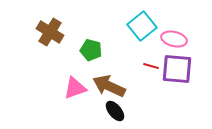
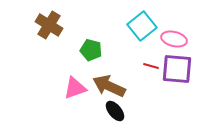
brown cross: moved 1 px left, 7 px up
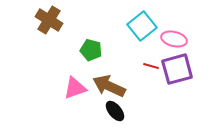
brown cross: moved 5 px up
purple square: rotated 20 degrees counterclockwise
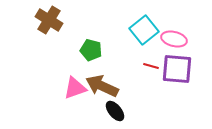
cyan square: moved 2 px right, 4 px down
purple square: rotated 20 degrees clockwise
brown arrow: moved 7 px left
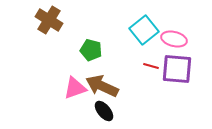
black ellipse: moved 11 px left
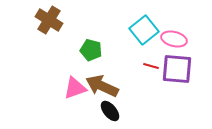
black ellipse: moved 6 px right
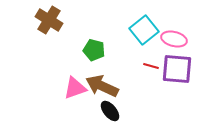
green pentagon: moved 3 px right
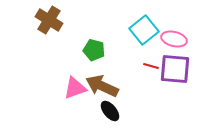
purple square: moved 2 px left
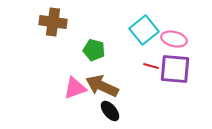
brown cross: moved 4 px right, 2 px down; rotated 24 degrees counterclockwise
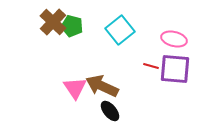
brown cross: rotated 36 degrees clockwise
cyan square: moved 24 px left
green pentagon: moved 22 px left, 24 px up
pink triangle: rotated 45 degrees counterclockwise
